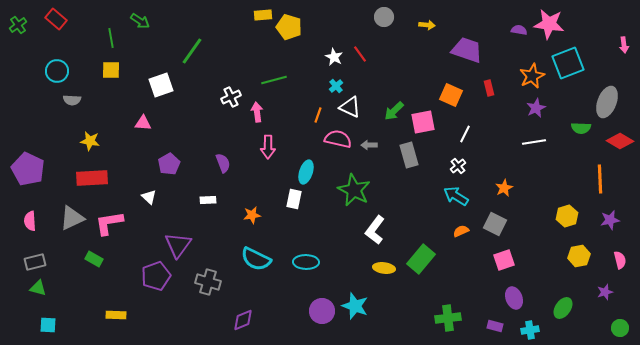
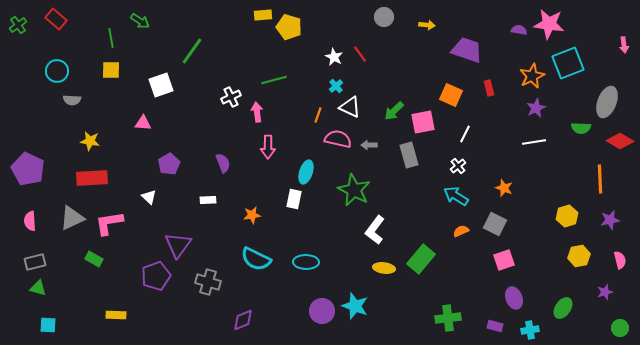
orange star at (504, 188): rotated 24 degrees counterclockwise
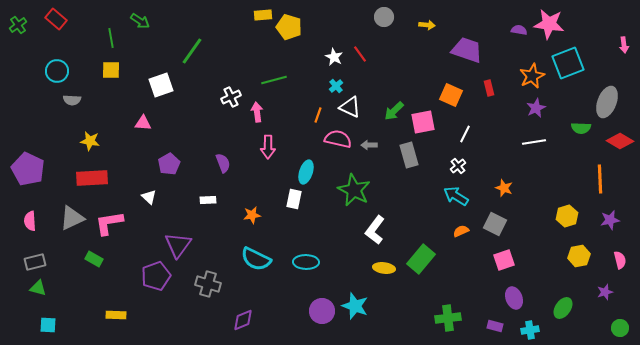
gray cross at (208, 282): moved 2 px down
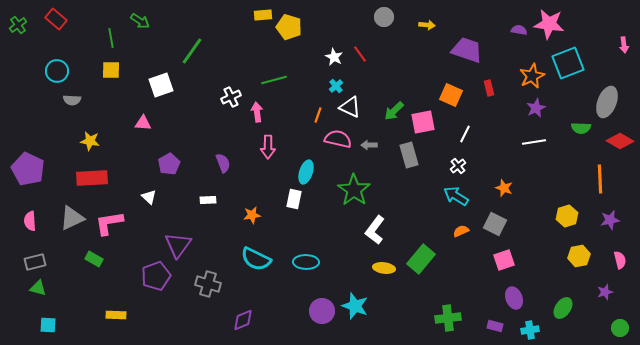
green star at (354, 190): rotated 8 degrees clockwise
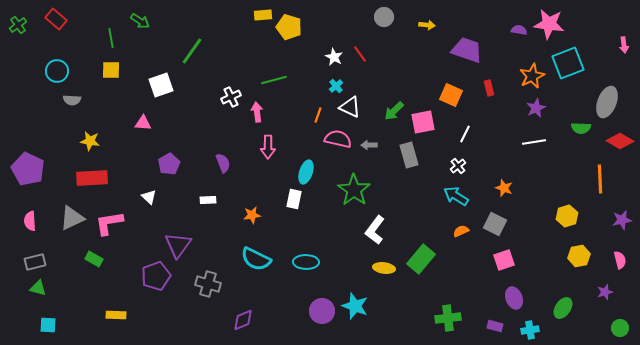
purple star at (610, 220): moved 12 px right
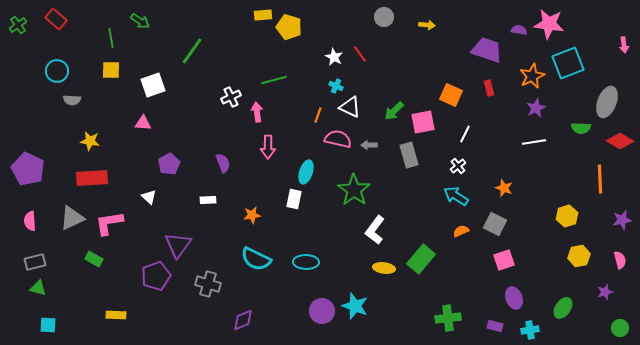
purple trapezoid at (467, 50): moved 20 px right
white square at (161, 85): moved 8 px left
cyan cross at (336, 86): rotated 24 degrees counterclockwise
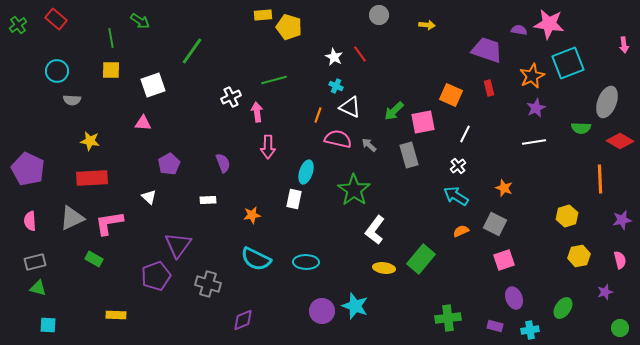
gray circle at (384, 17): moved 5 px left, 2 px up
gray arrow at (369, 145): rotated 42 degrees clockwise
